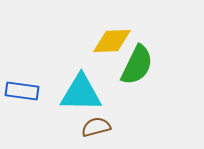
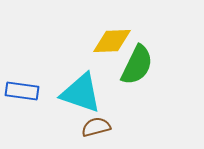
cyan triangle: rotated 18 degrees clockwise
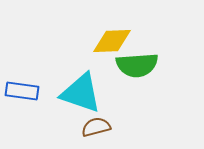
green semicircle: rotated 60 degrees clockwise
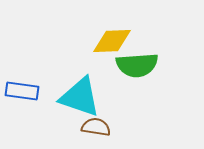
cyan triangle: moved 1 px left, 4 px down
brown semicircle: rotated 24 degrees clockwise
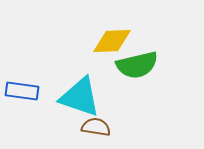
green semicircle: rotated 9 degrees counterclockwise
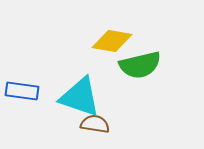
yellow diamond: rotated 12 degrees clockwise
green semicircle: moved 3 px right
brown semicircle: moved 1 px left, 3 px up
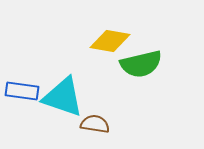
yellow diamond: moved 2 px left
green semicircle: moved 1 px right, 1 px up
cyan triangle: moved 17 px left
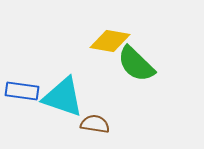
green semicircle: moved 5 px left; rotated 57 degrees clockwise
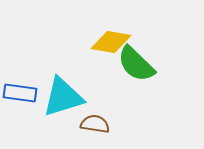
yellow diamond: moved 1 px right, 1 px down
blue rectangle: moved 2 px left, 2 px down
cyan triangle: rotated 36 degrees counterclockwise
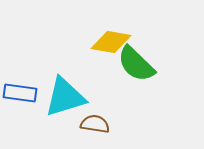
cyan triangle: moved 2 px right
